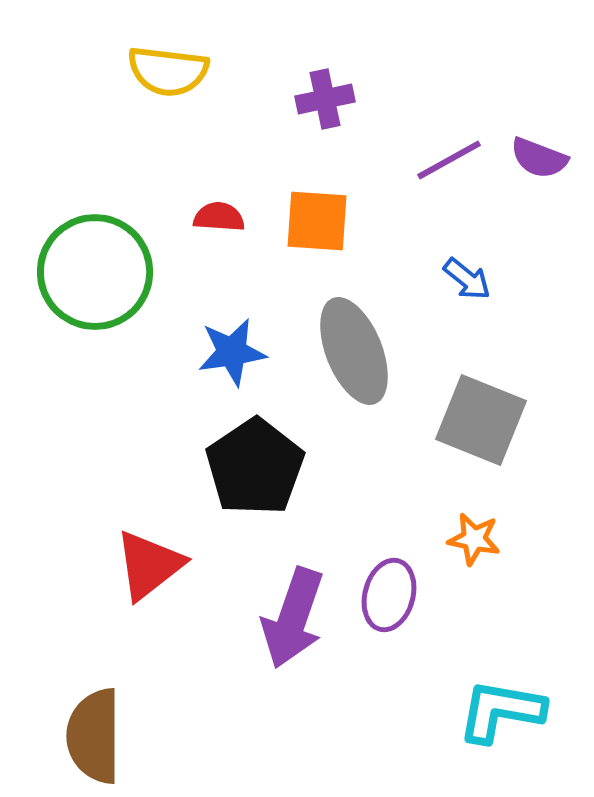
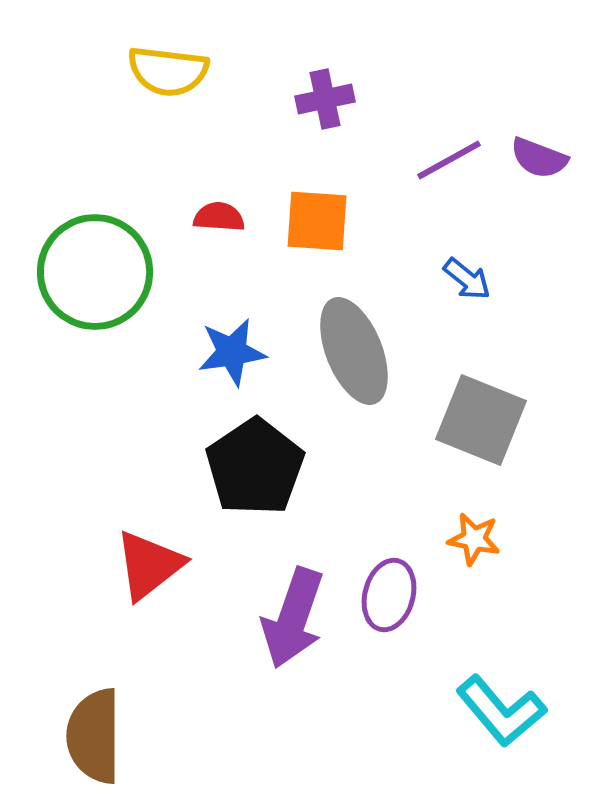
cyan L-shape: rotated 140 degrees counterclockwise
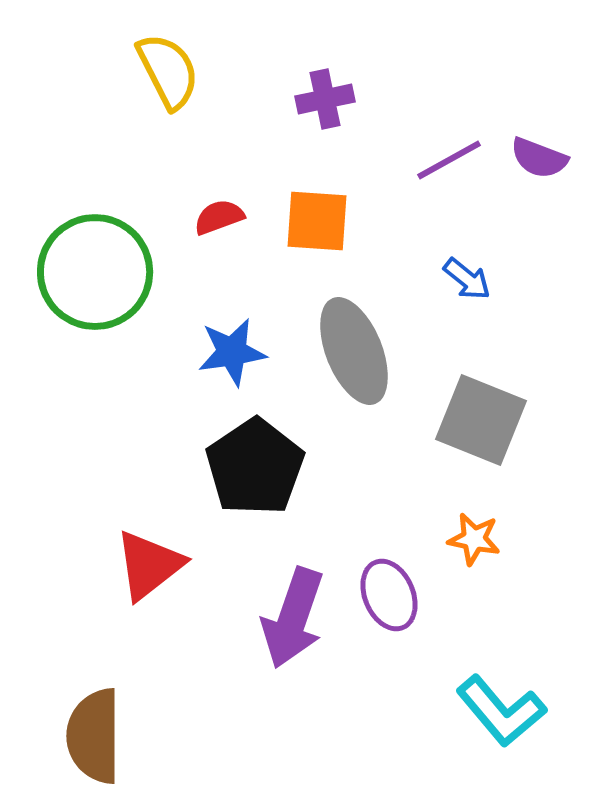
yellow semicircle: rotated 124 degrees counterclockwise
red semicircle: rotated 24 degrees counterclockwise
purple ellipse: rotated 38 degrees counterclockwise
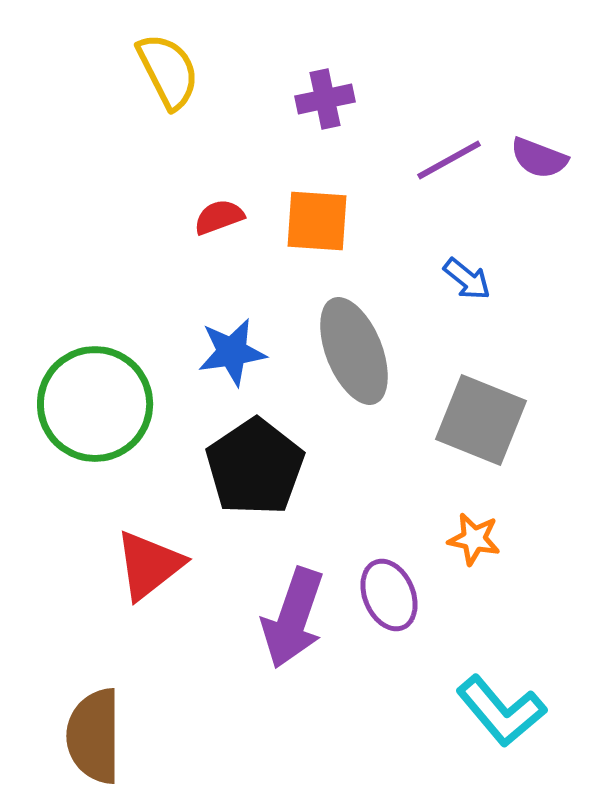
green circle: moved 132 px down
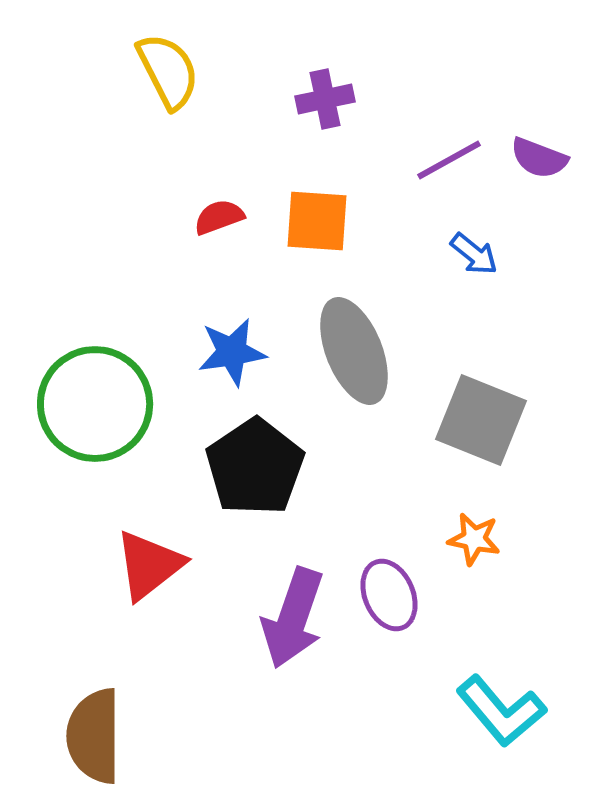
blue arrow: moved 7 px right, 25 px up
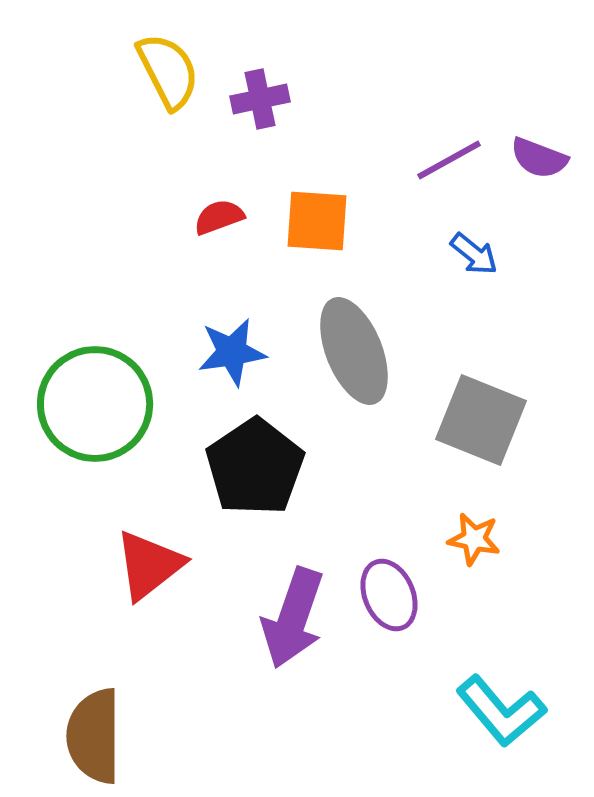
purple cross: moved 65 px left
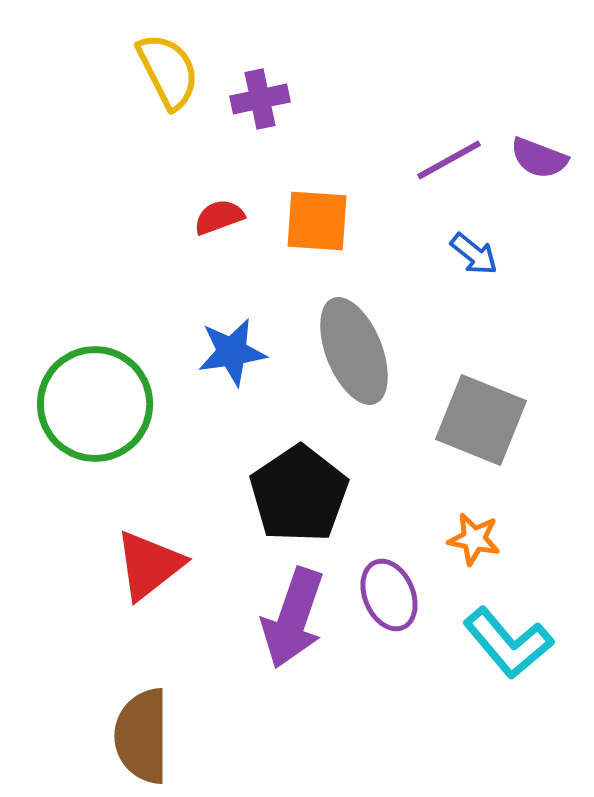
black pentagon: moved 44 px right, 27 px down
cyan L-shape: moved 7 px right, 68 px up
brown semicircle: moved 48 px right
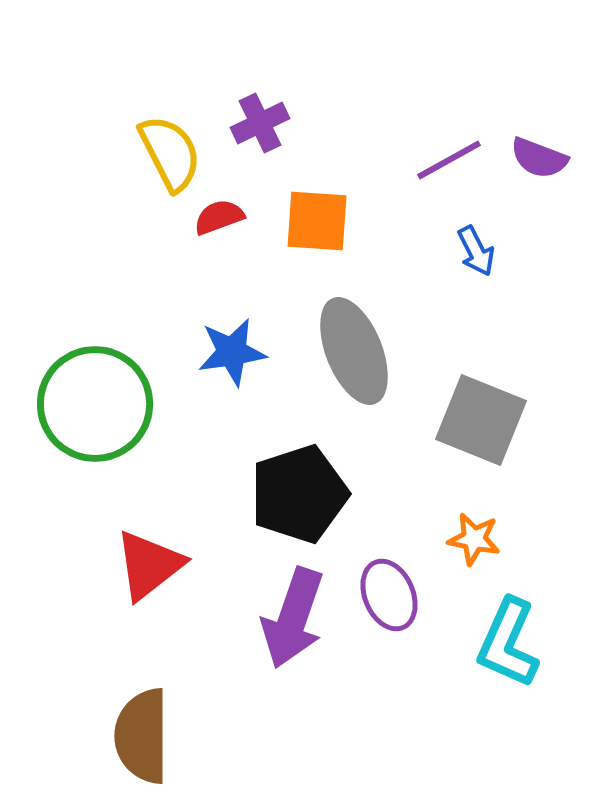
yellow semicircle: moved 2 px right, 82 px down
purple cross: moved 24 px down; rotated 14 degrees counterclockwise
blue arrow: moved 2 px right, 3 px up; rotated 24 degrees clockwise
black pentagon: rotated 16 degrees clockwise
cyan L-shape: rotated 64 degrees clockwise
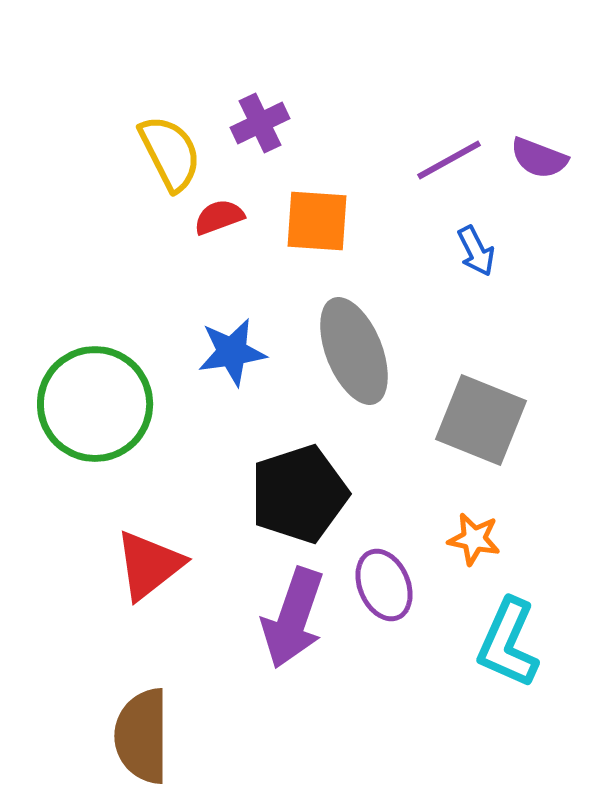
purple ellipse: moved 5 px left, 10 px up
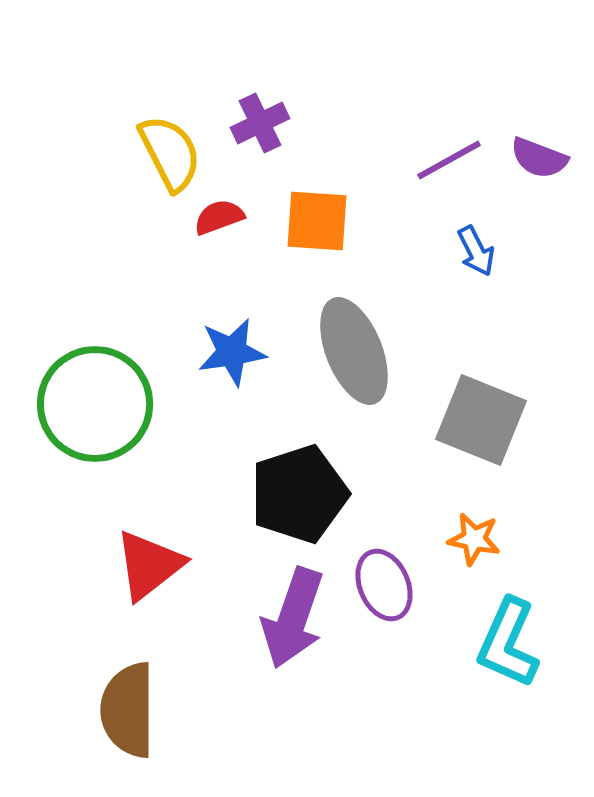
brown semicircle: moved 14 px left, 26 px up
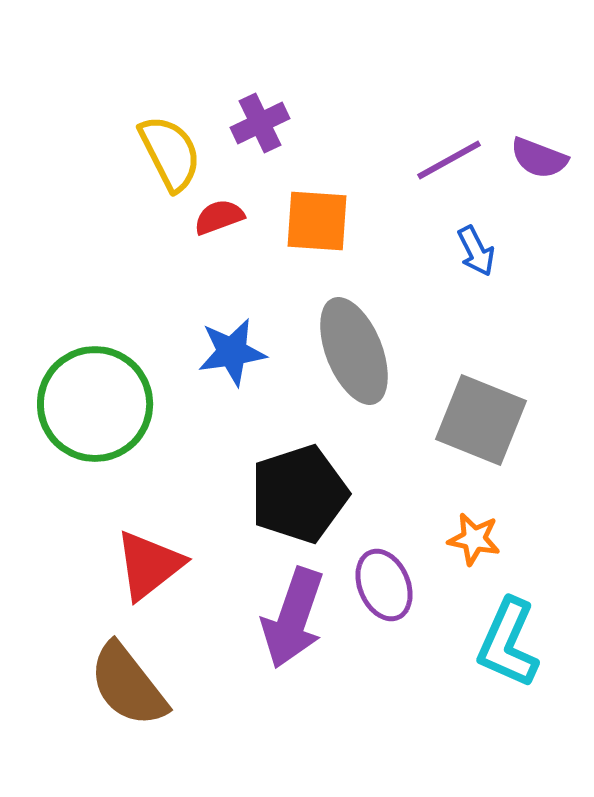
brown semicircle: moved 25 px up; rotated 38 degrees counterclockwise
